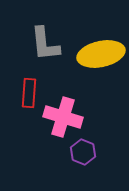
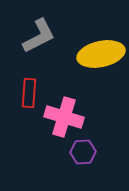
gray L-shape: moved 6 px left, 8 px up; rotated 111 degrees counterclockwise
pink cross: moved 1 px right
purple hexagon: rotated 25 degrees counterclockwise
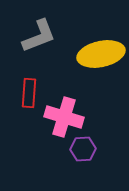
gray L-shape: rotated 6 degrees clockwise
purple hexagon: moved 3 px up
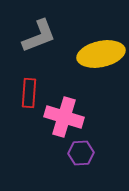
purple hexagon: moved 2 px left, 4 px down
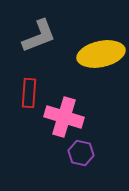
purple hexagon: rotated 15 degrees clockwise
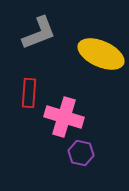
gray L-shape: moved 3 px up
yellow ellipse: rotated 36 degrees clockwise
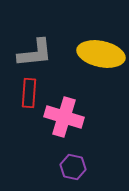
gray L-shape: moved 4 px left, 20 px down; rotated 15 degrees clockwise
yellow ellipse: rotated 12 degrees counterclockwise
purple hexagon: moved 8 px left, 14 px down
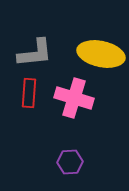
pink cross: moved 10 px right, 19 px up
purple hexagon: moved 3 px left, 5 px up; rotated 15 degrees counterclockwise
